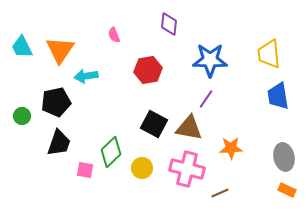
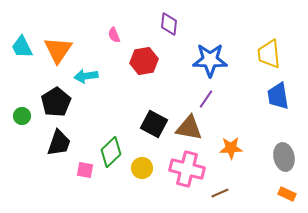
orange triangle: moved 2 px left
red hexagon: moved 4 px left, 9 px up
black pentagon: rotated 20 degrees counterclockwise
orange rectangle: moved 4 px down
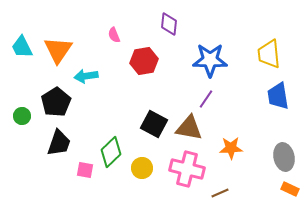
orange rectangle: moved 3 px right, 5 px up
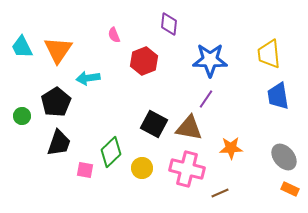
red hexagon: rotated 12 degrees counterclockwise
cyan arrow: moved 2 px right, 2 px down
gray ellipse: rotated 28 degrees counterclockwise
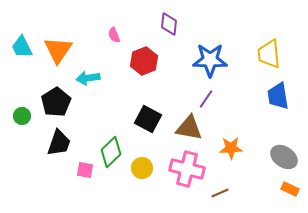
black square: moved 6 px left, 5 px up
gray ellipse: rotated 16 degrees counterclockwise
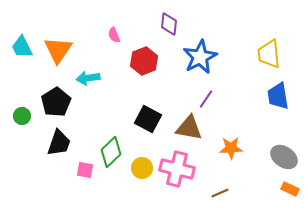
blue star: moved 10 px left, 3 px up; rotated 28 degrees counterclockwise
pink cross: moved 10 px left
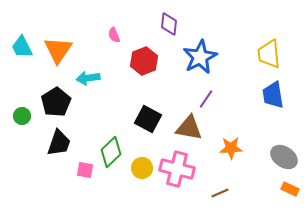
blue trapezoid: moved 5 px left, 1 px up
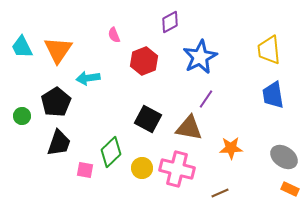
purple diamond: moved 1 px right, 2 px up; rotated 55 degrees clockwise
yellow trapezoid: moved 4 px up
